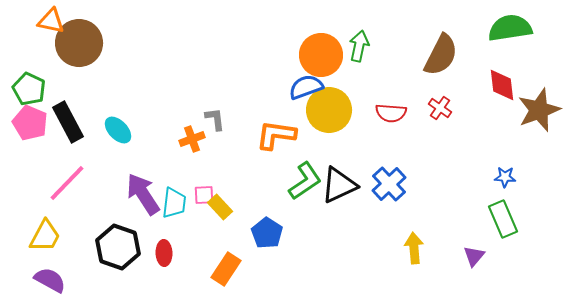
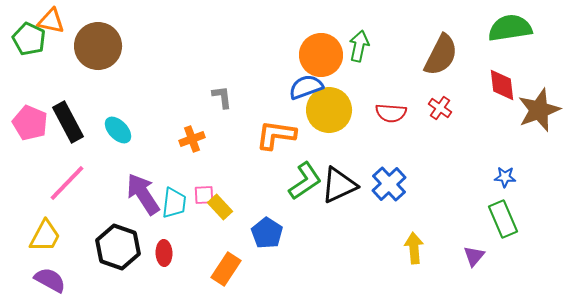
brown circle: moved 19 px right, 3 px down
green pentagon: moved 50 px up
gray L-shape: moved 7 px right, 22 px up
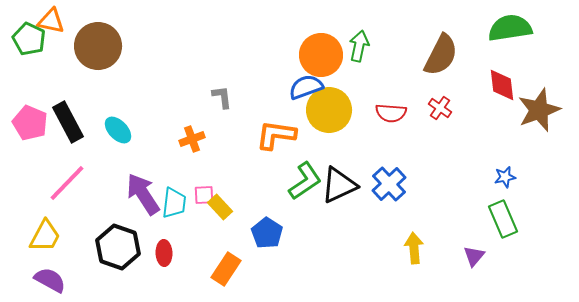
blue star: rotated 15 degrees counterclockwise
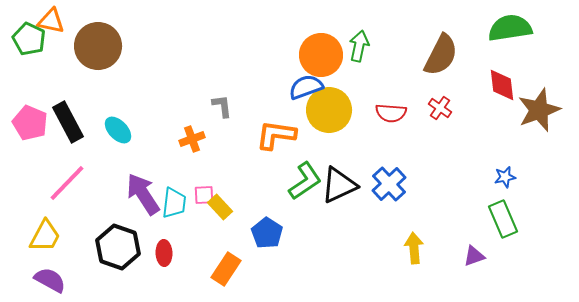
gray L-shape: moved 9 px down
purple triangle: rotated 30 degrees clockwise
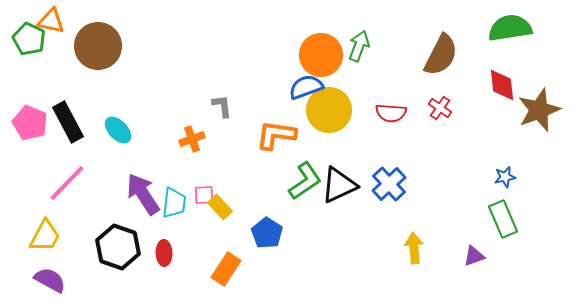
green arrow: rotated 8 degrees clockwise
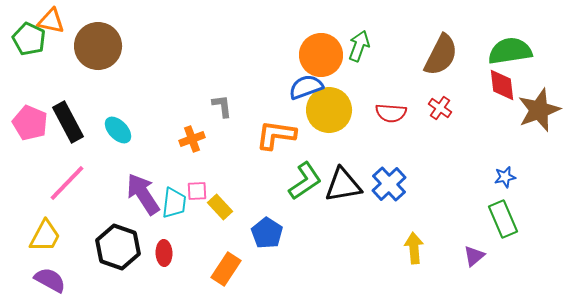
green semicircle: moved 23 px down
black triangle: moved 4 px right; rotated 15 degrees clockwise
pink square: moved 7 px left, 4 px up
purple triangle: rotated 20 degrees counterclockwise
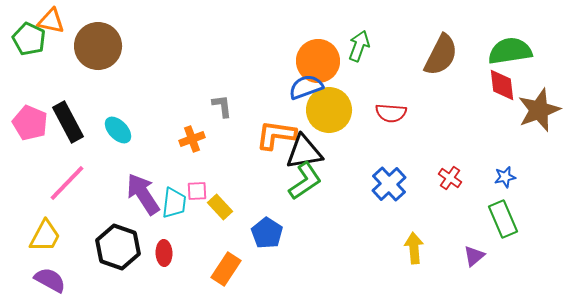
orange circle: moved 3 px left, 6 px down
red cross: moved 10 px right, 70 px down
black triangle: moved 39 px left, 33 px up
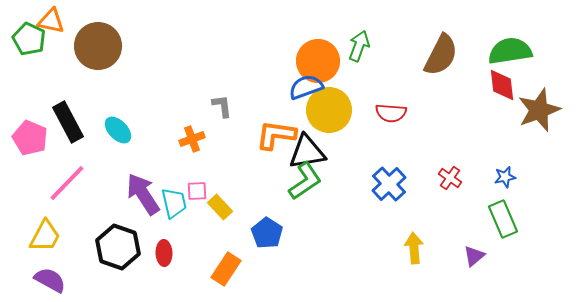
pink pentagon: moved 15 px down
black triangle: moved 3 px right
cyan trapezoid: rotated 20 degrees counterclockwise
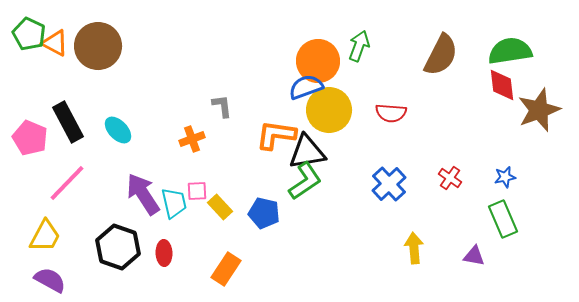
orange triangle: moved 4 px right, 22 px down; rotated 16 degrees clockwise
green pentagon: moved 5 px up
blue pentagon: moved 3 px left, 20 px up; rotated 20 degrees counterclockwise
purple triangle: rotated 50 degrees clockwise
